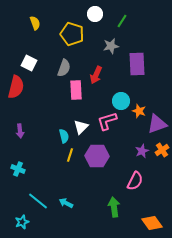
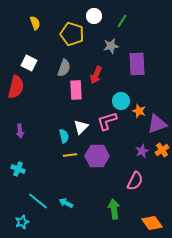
white circle: moved 1 px left, 2 px down
yellow line: rotated 64 degrees clockwise
green arrow: moved 2 px down
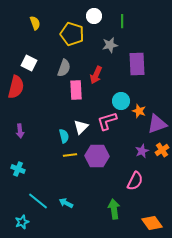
green line: rotated 32 degrees counterclockwise
gray star: moved 1 px left, 1 px up
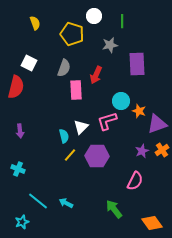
yellow line: rotated 40 degrees counterclockwise
green arrow: rotated 30 degrees counterclockwise
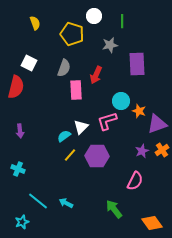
cyan semicircle: rotated 112 degrees counterclockwise
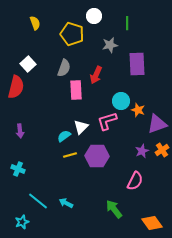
green line: moved 5 px right, 2 px down
white square: moved 1 px left, 1 px down; rotated 21 degrees clockwise
orange star: moved 1 px left, 1 px up
yellow line: rotated 32 degrees clockwise
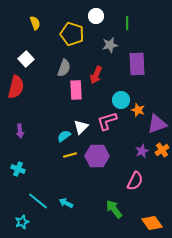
white circle: moved 2 px right
white square: moved 2 px left, 5 px up
cyan circle: moved 1 px up
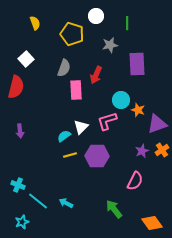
cyan cross: moved 16 px down
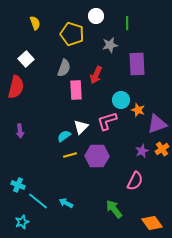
orange cross: moved 1 px up
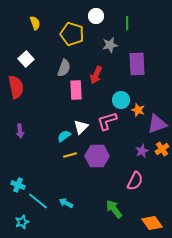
red semicircle: rotated 25 degrees counterclockwise
